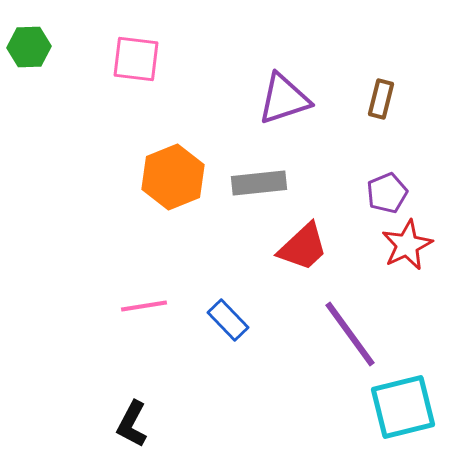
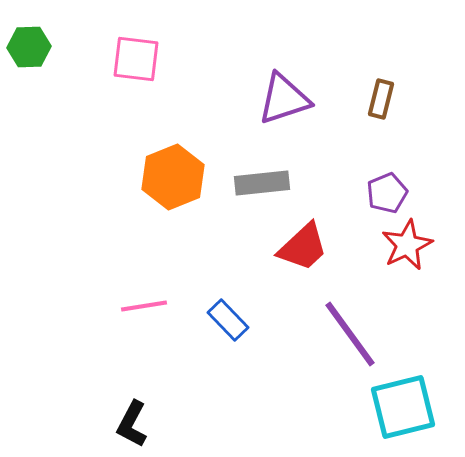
gray rectangle: moved 3 px right
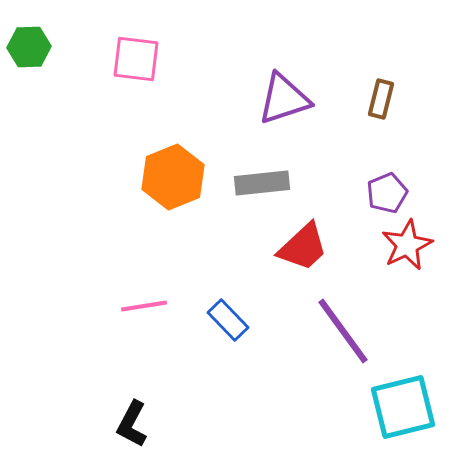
purple line: moved 7 px left, 3 px up
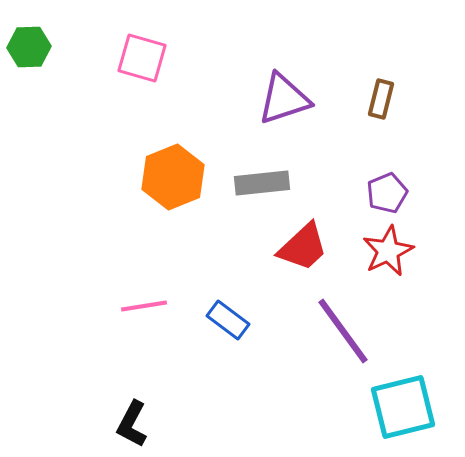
pink square: moved 6 px right, 1 px up; rotated 9 degrees clockwise
red star: moved 19 px left, 6 px down
blue rectangle: rotated 9 degrees counterclockwise
